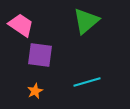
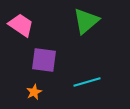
purple square: moved 4 px right, 5 px down
orange star: moved 1 px left, 1 px down
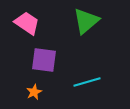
pink trapezoid: moved 6 px right, 2 px up
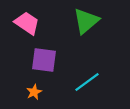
cyan line: rotated 20 degrees counterclockwise
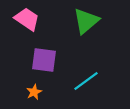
pink trapezoid: moved 4 px up
cyan line: moved 1 px left, 1 px up
